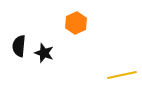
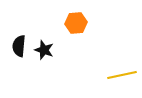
orange hexagon: rotated 20 degrees clockwise
black star: moved 3 px up
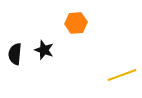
black semicircle: moved 4 px left, 8 px down
yellow line: rotated 8 degrees counterclockwise
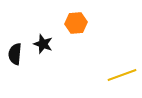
black star: moved 1 px left, 6 px up
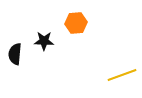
black star: moved 1 px right, 3 px up; rotated 18 degrees counterclockwise
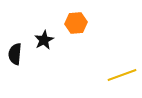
black star: moved 1 px up; rotated 30 degrees counterclockwise
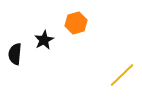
orange hexagon: rotated 10 degrees counterclockwise
yellow line: rotated 24 degrees counterclockwise
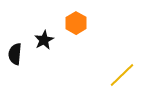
orange hexagon: rotated 15 degrees counterclockwise
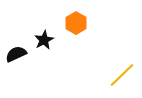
black semicircle: moved 1 px right; rotated 60 degrees clockwise
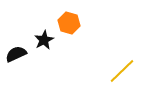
orange hexagon: moved 7 px left; rotated 15 degrees counterclockwise
yellow line: moved 4 px up
